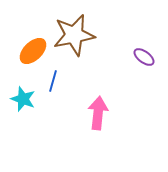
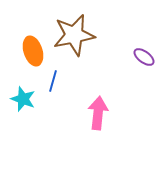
orange ellipse: rotated 64 degrees counterclockwise
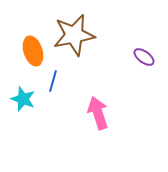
pink arrow: rotated 24 degrees counterclockwise
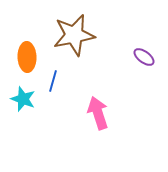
orange ellipse: moved 6 px left, 6 px down; rotated 16 degrees clockwise
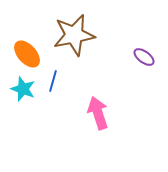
orange ellipse: moved 3 px up; rotated 40 degrees counterclockwise
cyan star: moved 10 px up
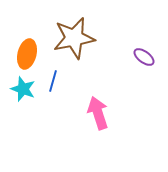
brown star: moved 3 px down
orange ellipse: rotated 56 degrees clockwise
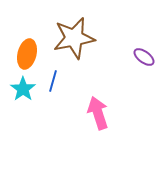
cyan star: rotated 15 degrees clockwise
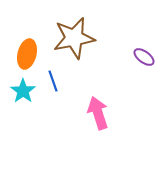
blue line: rotated 35 degrees counterclockwise
cyan star: moved 2 px down
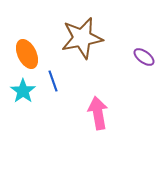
brown star: moved 8 px right
orange ellipse: rotated 40 degrees counterclockwise
pink arrow: rotated 8 degrees clockwise
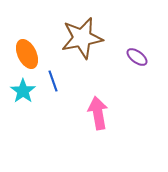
purple ellipse: moved 7 px left
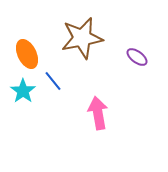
blue line: rotated 20 degrees counterclockwise
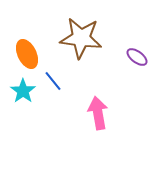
brown star: moved 1 px left; rotated 18 degrees clockwise
